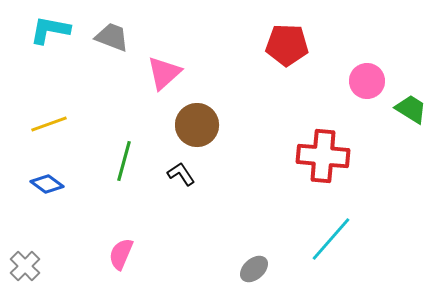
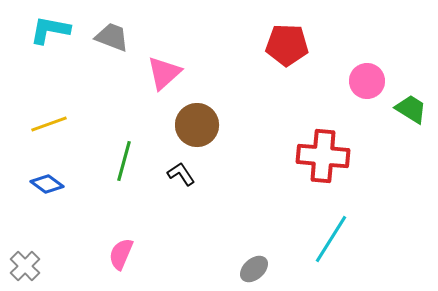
cyan line: rotated 9 degrees counterclockwise
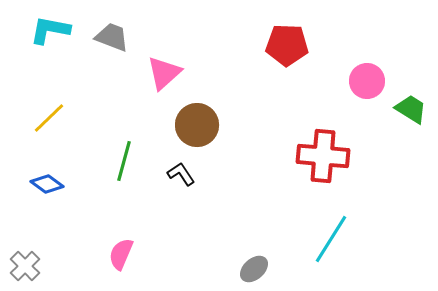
yellow line: moved 6 px up; rotated 24 degrees counterclockwise
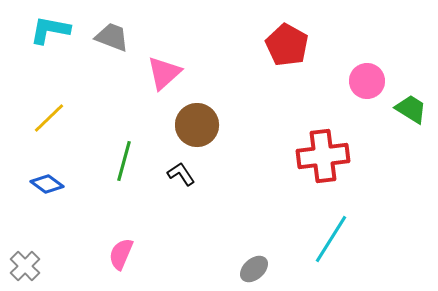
red pentagon: rotated 27 degrees clockwise
red cross: rotated 12 degrees counterclockwise
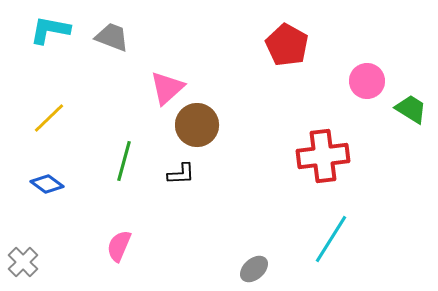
pink triangle: moved 3 px right, 15 px down
black L-shape: rotated 120 degrees clockwise
pink semicircle: moved 2 px left, 8 px up
gray cross: moved 2 px left, 4 px up
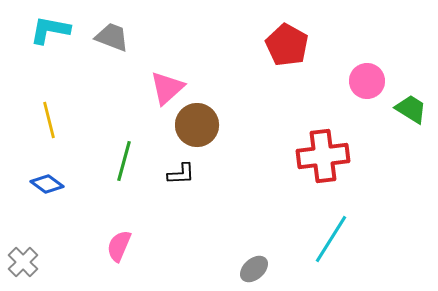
yellow line: moved 2 px down; rotated 60 degrees counterclockwise
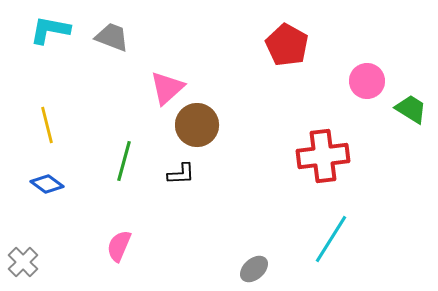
yellow line: moved 2 px left, 5 px down
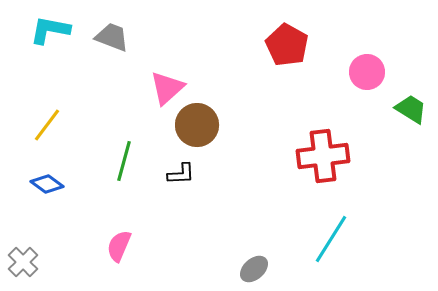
pink circle: moved 9 px up
yellow line: rotated 51 degrees clockwise
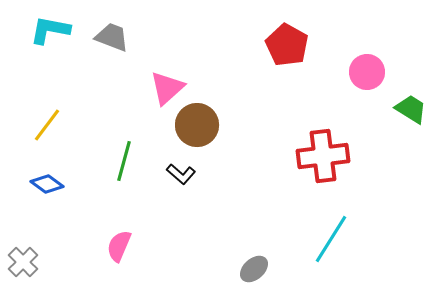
black L-shape: rotated 44 degrees clockwise
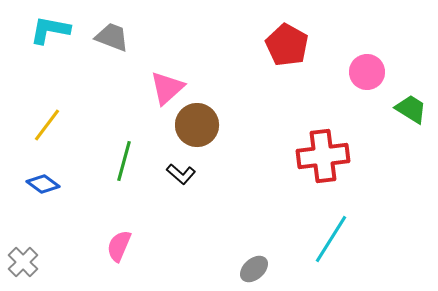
blue diamond: moved 4 px left
